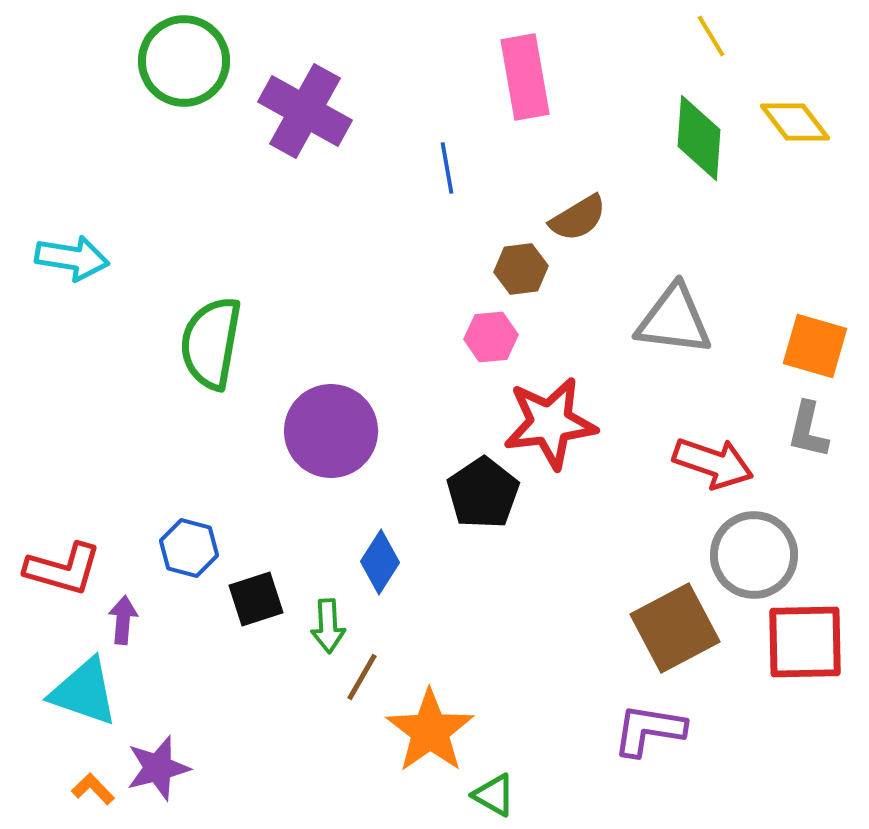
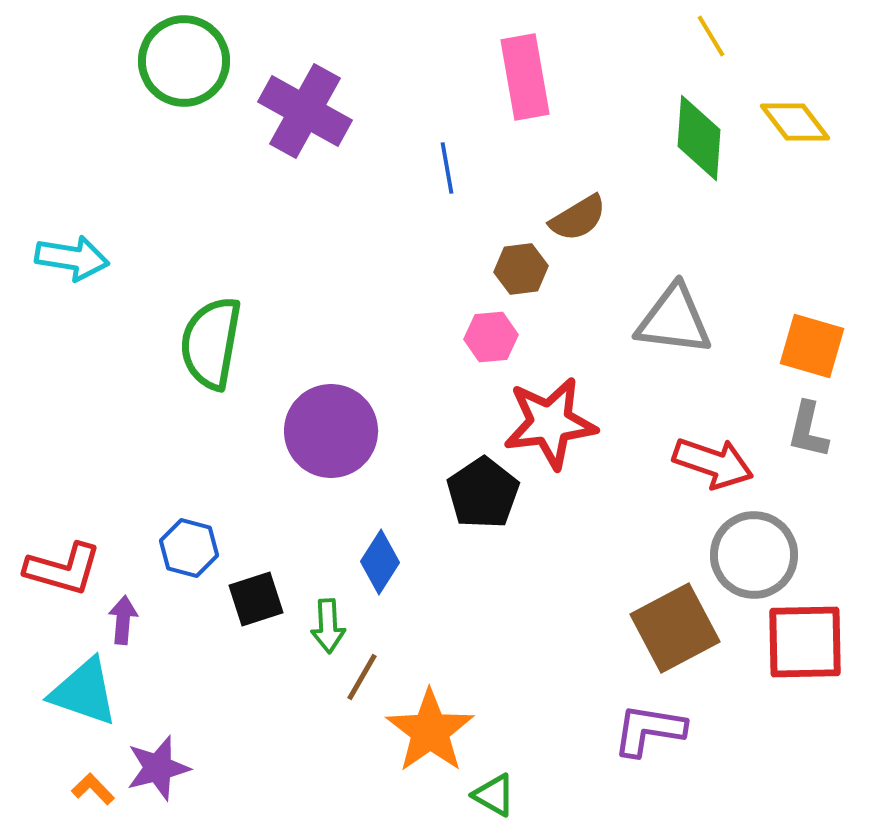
orange square: moved 3 px left
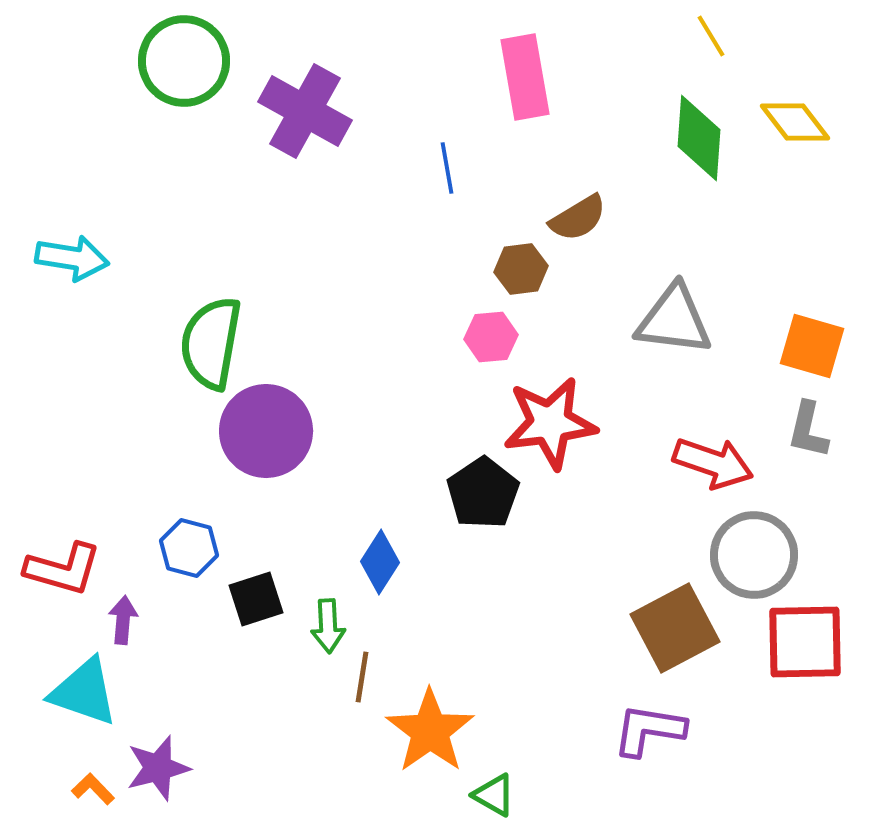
purple circle: moved 65 px left
brown line: rotated 21 degrees counterclockwise
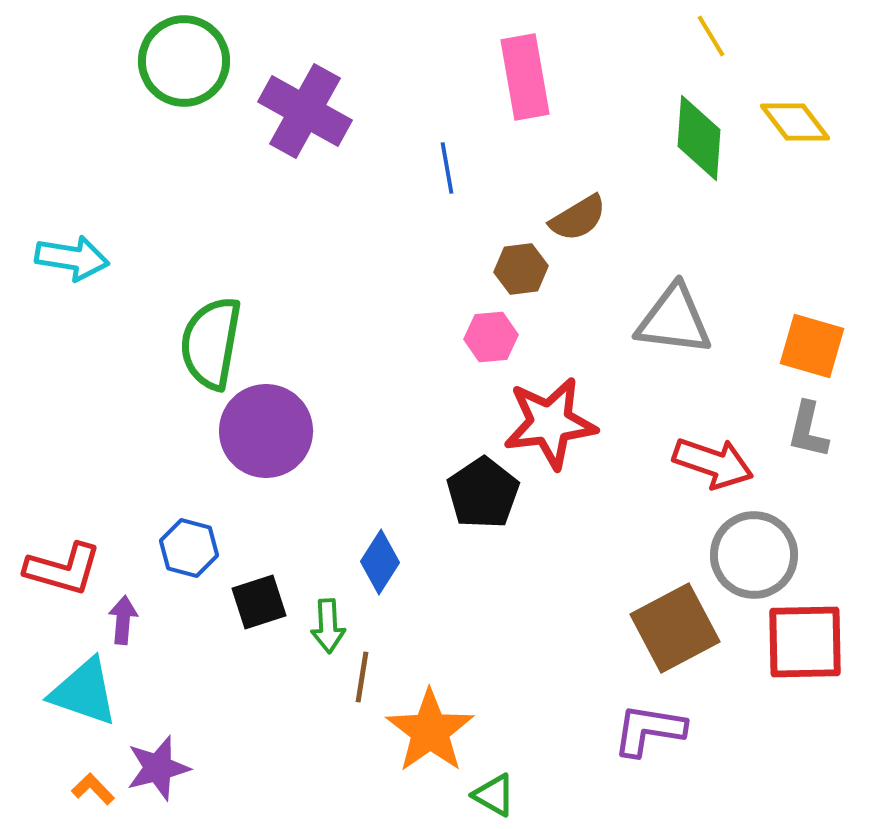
black square: moved 3 px right, 3 px down
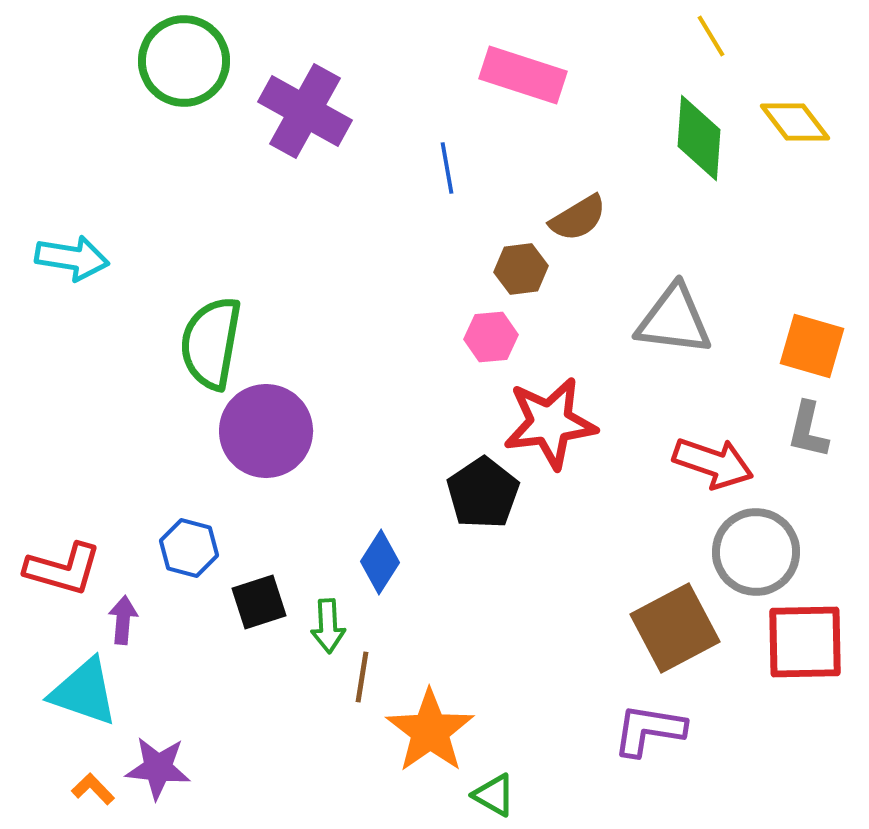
pink rectangle: moved 2 px left, 2 px up; rotated 62 degrees counterclockwise
gray circle: moved 2 px right, 3 px up
purple star: rotated 20 degrees clockwise
